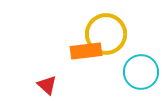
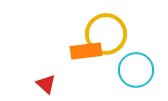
cyan circle: moved 5 px left, 2 px up
red triangle: moved 1 px left, 1 px up
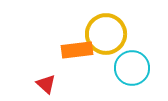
orange rectangle: moved 9 px left, 1 px up
cyan circle: moved 4 px left, 2 px up
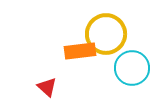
orange rectangle: moved 3 px right, 1 px down
red triangle: moved 1 px right, 3 px down
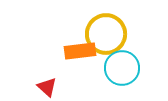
cyan circle: moved 10 px left
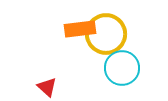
orange rectangle: moved 22 px up
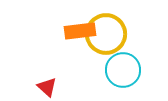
orange rectangle: moved 2 px down
cyan circle: moved 1 px right, 2 px down
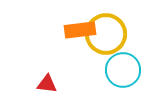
orange rectangle: moved 1 px up
red triangle: moved 3 px up; rotated 35 degrees counterclockwise
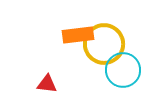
orange rectangle: moved 2 px left, 5 px down
yellow circle: moved 2 px left, 10 px down
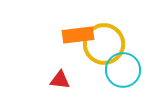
red triangle: moved 13 px right, 4 px up
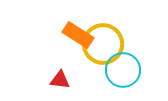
orange rectangle: rotated 40 degrees clockwise
yellow circle: moved 1 px left
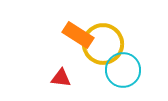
red triangle: moved 1 px right, 2 px up
